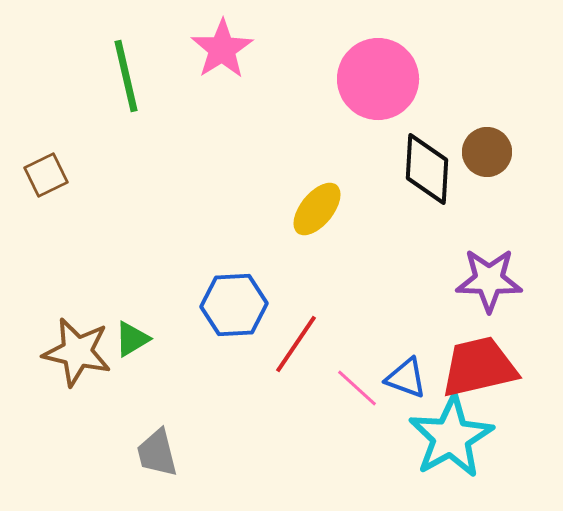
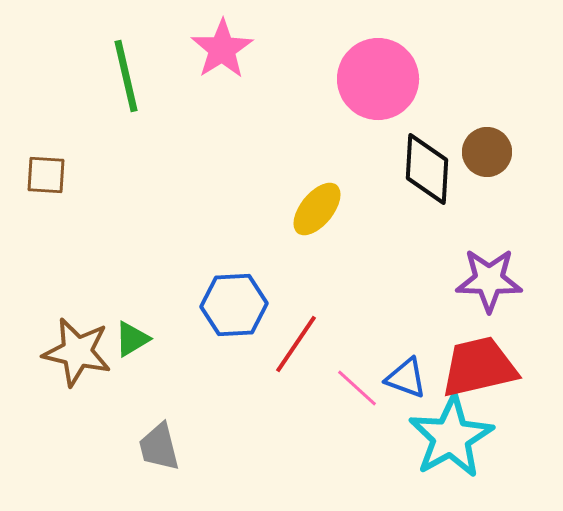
brown square: rotated 30 degrees clockwise
gray trapezoid: moved 2 px right, 6 px up
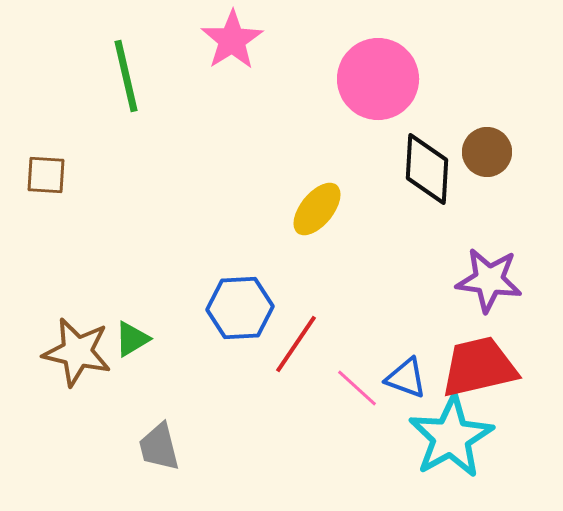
pink star: moved 10 px right, 9 px up
purple star: rotated 6 degrees clockwise
blue hexagon: moved 6 px right, 3 px down
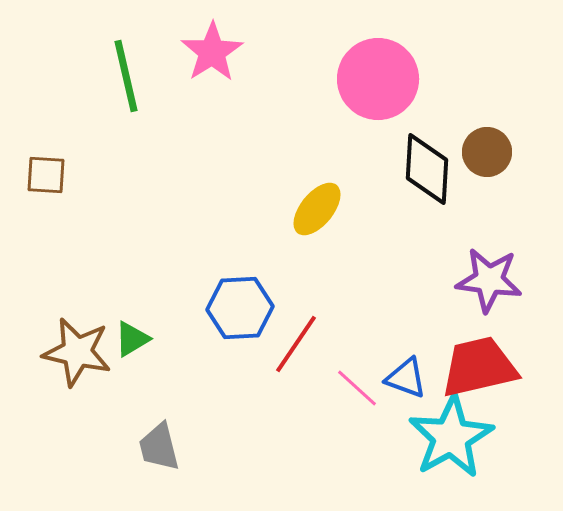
pink star: moved 20 px left, 12 px down
